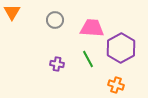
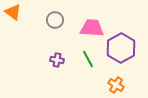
orange triangle: moved 1 px right; rotated 24 degrees counterclockwise
purple cross: moved 4 px up
orange cross: rotated 14 degrees clockwise
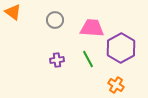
purple cross: rotated 16 degrees counterclockwise
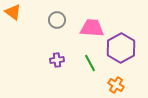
gray circle: moved 2 px right
green line: moved 2 px right, 4 px down
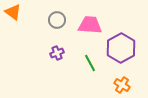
pink trapezoid: moved 2 px left, 3 px up
purple cross: moved 7 px up; rotated 16 degrees counterclockwise
orange cross: moved 6 px right
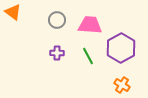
purple cross: rotated 24 degrees clockwise
green line: moved 2 px left, 7 px up
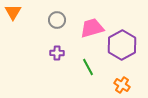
orange triangle: rotated 24 degrees clockwise
pink trapezoid: moved 2 px right, 3 px down; rotated 20 degrees counterclockwise
purple hexagon: moved 1 px right, 3 px up
green line: moved 11 px down
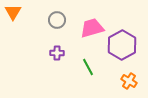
orange cross: moved 7 px right, 4 px up
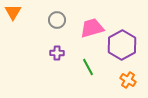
orange cross: moved 1 px left, 1 px up
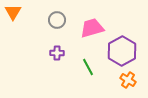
purple hexagon: moved 6 px down
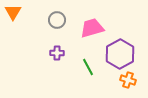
purple hexagon: moved 2 px left, 3 px down
orange cross: rotated 14 degrees counterclockwise
